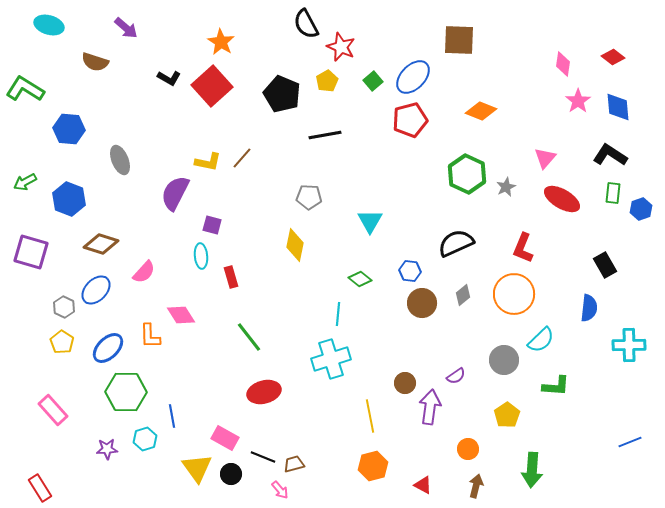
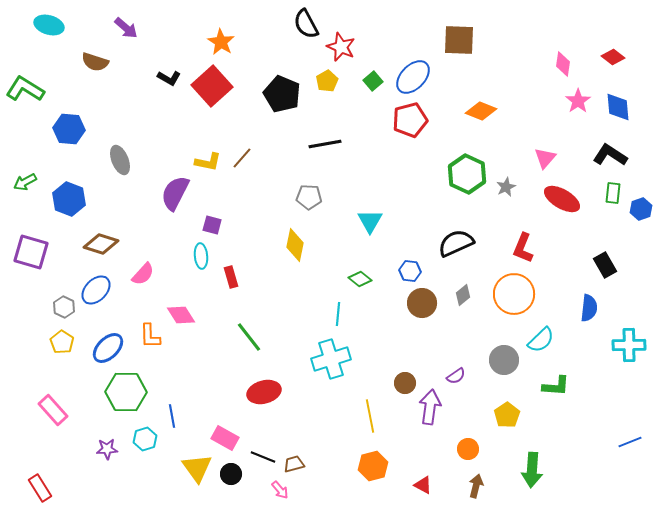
black line at (325, 135): moved 9 px down
pink semicircle at (144, 272): moved 1 px left, 2 px down
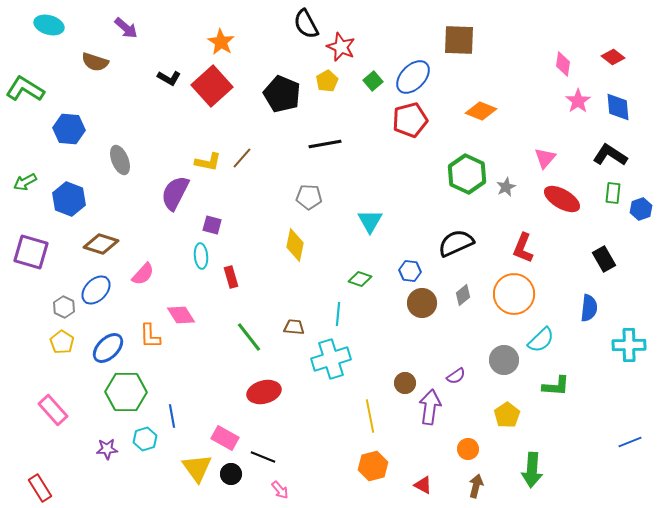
black rectangle at (605, 265): moved 1 px left, 6 px up
green diamond at (360, 279): rotated 20 degrees counterclockwise
brown trapezoid at (294, 464): moved 137 px up; rotated 20 degrees clockwise
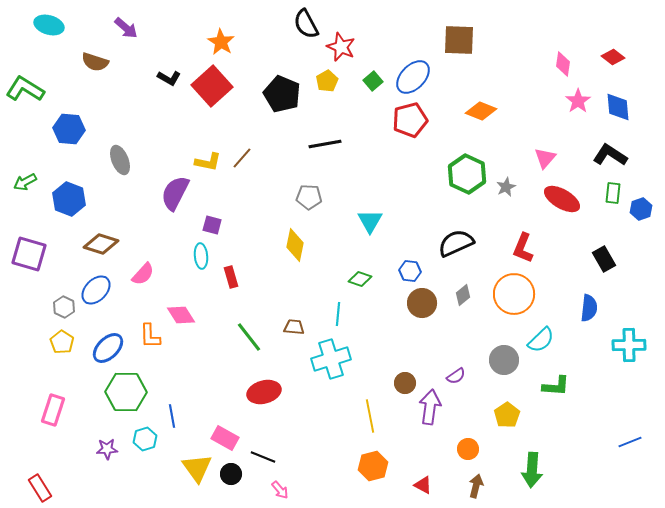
purple square at (31, 252): moved 2 px left, 2 px down
pink rectangle at (53, 410): rotated 60 degrees clockwise
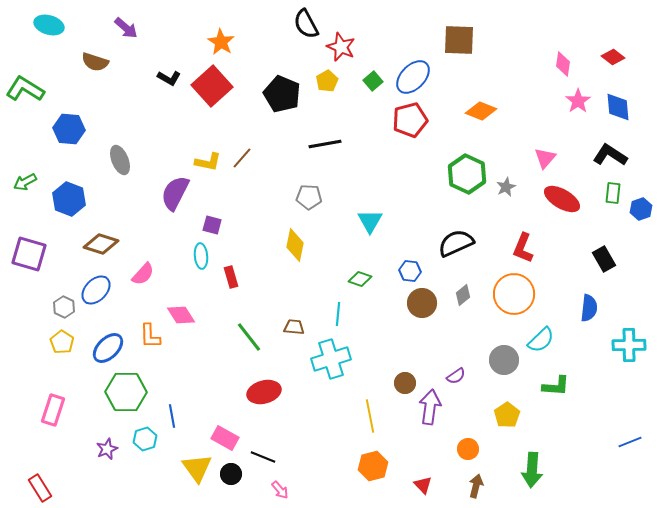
purple star at (107, 449): rotated 20 degrees counterclockwise
red triangle at (423, 485): rotated 18 degrees clockwise
